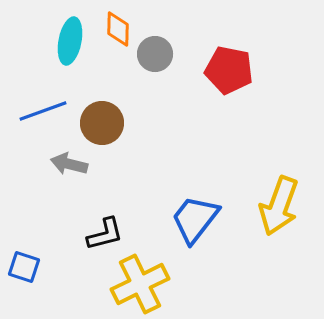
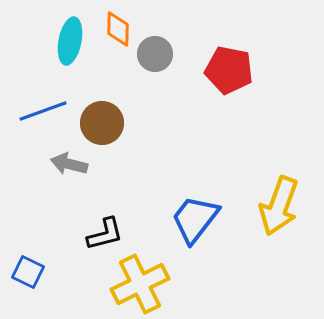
blue square: moved 4 px right, 5 px down; rotated 8 degrees clockwise
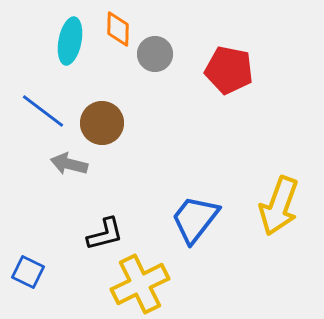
blue line: rotated 57 degrees clockwise
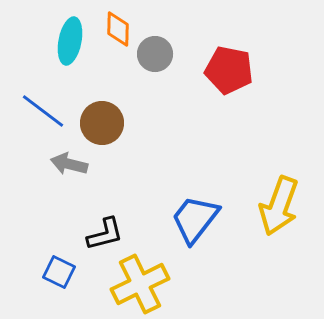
blue square: moved 31 px right
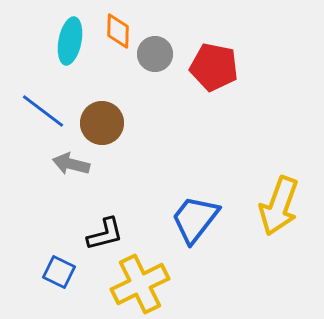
orange diamond: moved 2 px down
red pentagon: moved 15 px left, 3 px up
gray arrow: moved 2 px right
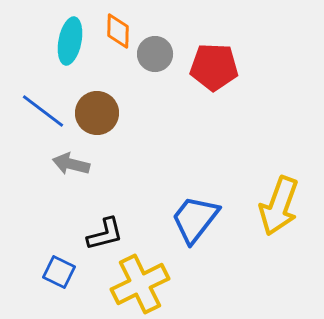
red pentagon: rotated 9 degrees counterclockwise
brown circle: moved 5 px left, 10 px up
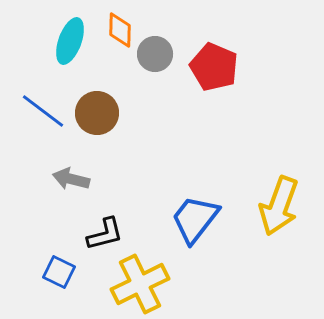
orange diamond: moved 2 px right, 1 px up
cyan ellipse: rotated 9 degrees clockwise
red pentagon: rotated 21 degrees clockwise
gray arrow: moved 15 px down
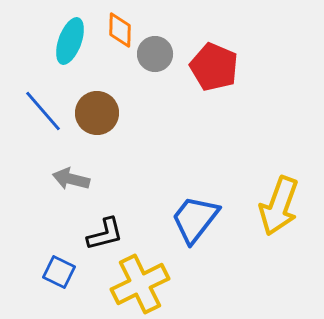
blue line: rotated 12 degrees clockwise
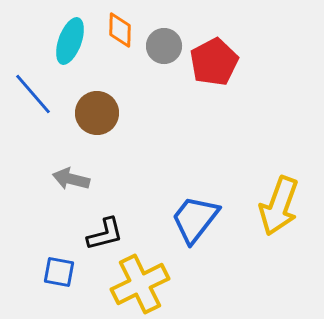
gray circle: moved 9 px right, 8 px up
red pentagon: moved 5 px up; rotated 21 degrees clockwise
blue line: moved 10 px left, 17 px up
blue square: rotated 16 degrees counterclockwise
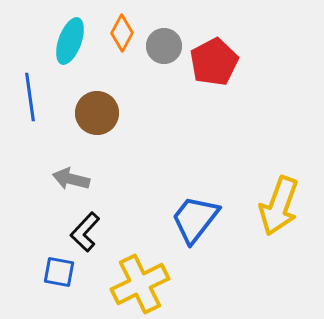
orange diamond: moved 2 px right, 3 px down; rotated 27 degrees clockwise
blue line: moved 3 px left, 3 px down; rotated 33 degrees clockwise
black L-shape: moved 20 px left, 2 px up; rotated 147 degrees clockwise
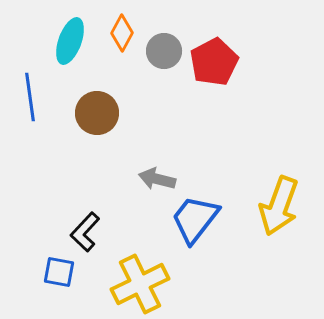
gray circle: moved 5 px down
gray arrow: moved 86 px right
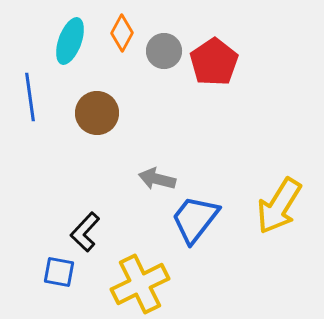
red pentagon: rotated 6 degrees counterclockwise
yellow arrow: rotated 12 degrees clockwise
